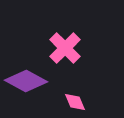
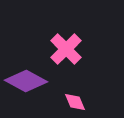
pink cross: moved 1 px right, 1 px down
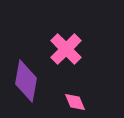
purple diamond: rotated 72 degrees clockwise
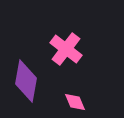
pink cross: rotated 8 degrees counterclockwise
